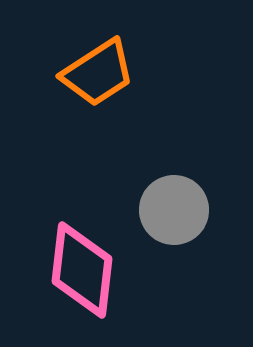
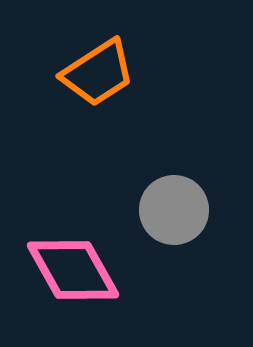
pink diamond: moved 9 px left; rotated 36 degrees counterclockwise
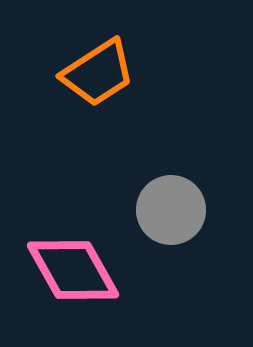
gray circle: moved 3 px left
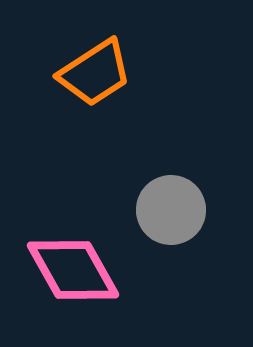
orange trapezoid: moved 3 px left
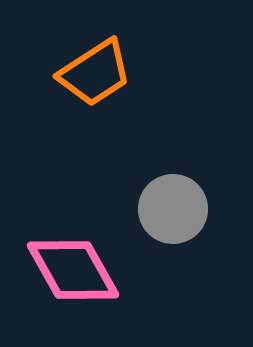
gray circle: moved 2 px right, 1 px up
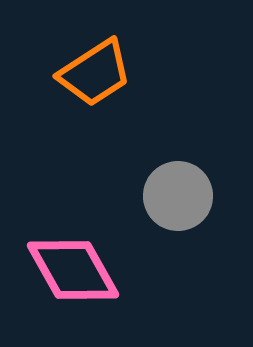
gray circle: moved 5 px right, 13 px up
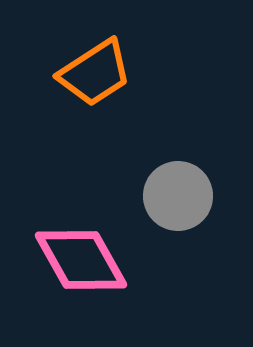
pink diamond: moved 8 px right, 10 px up
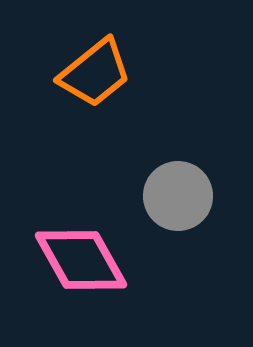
orange trapezoid: rotated 6 degrees counterclockwise
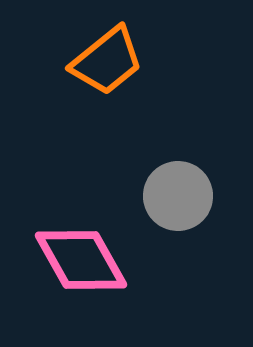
orange trapezoid: moved 12 px right, 12 px up
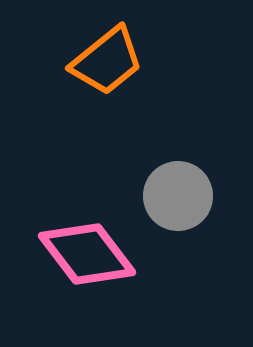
pink diamond: moved 6 px right, 6 px up; rotated 8 degrees counterclockwise
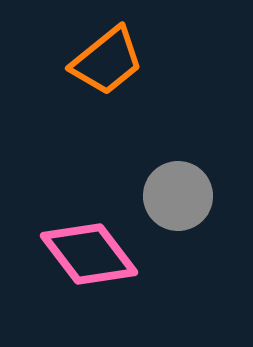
pink diamond: moved 2 px right
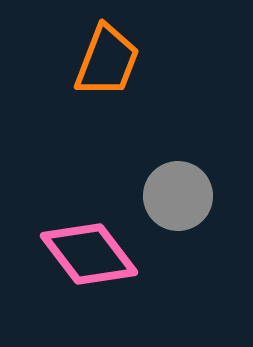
orange trapezoid: rotated 30 degrees counterclockwise
